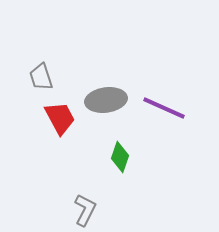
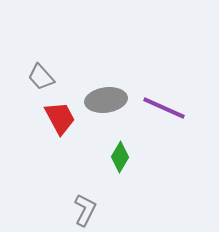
gray trapezoid: rotated 24 degrees counterclockwise
green diamond: rotated 12 degrees clockwise
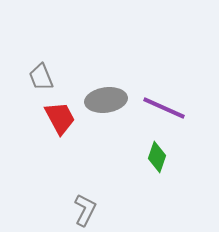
gray trapezoid: rotated 20 degrees clockwise
green diamond: moved 37 px right; rotated 12 degrees counterclockwise
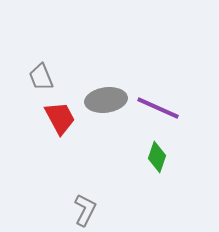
purple line: moved 6 px left
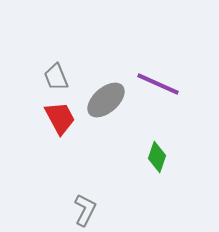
gray trapezoid: moved 15 px right
gray ellipse: rotated 33 degrees counterclockwise
purple line: moved 24 px up
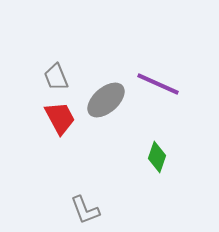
gray L-shape: rotated 132 degrees clockwise
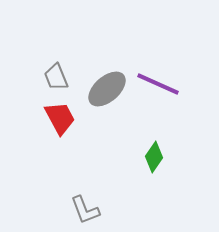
gray ellipse: moved 1 px right, 11 px up
green diamond: moved 3 px left; rotated 16 degrees clockwise
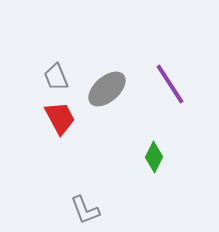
purple line: moved 12 px right; rotated 33 degrees clockwise
green diamond: rotated 8 degrees counterclockwise
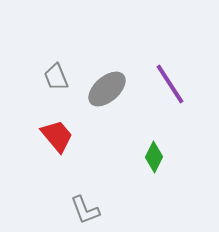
red trapezoid: moved 3 px left, 18 px down; rotated 12 degrees counterclockwise
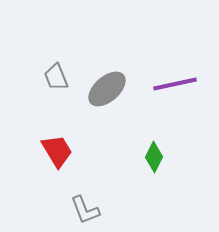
purple line: moved 5 px right; rotated 69 degrees counterclockwise
red trapezoid: moved 15 px down; rotated 9 degrees clockwise
